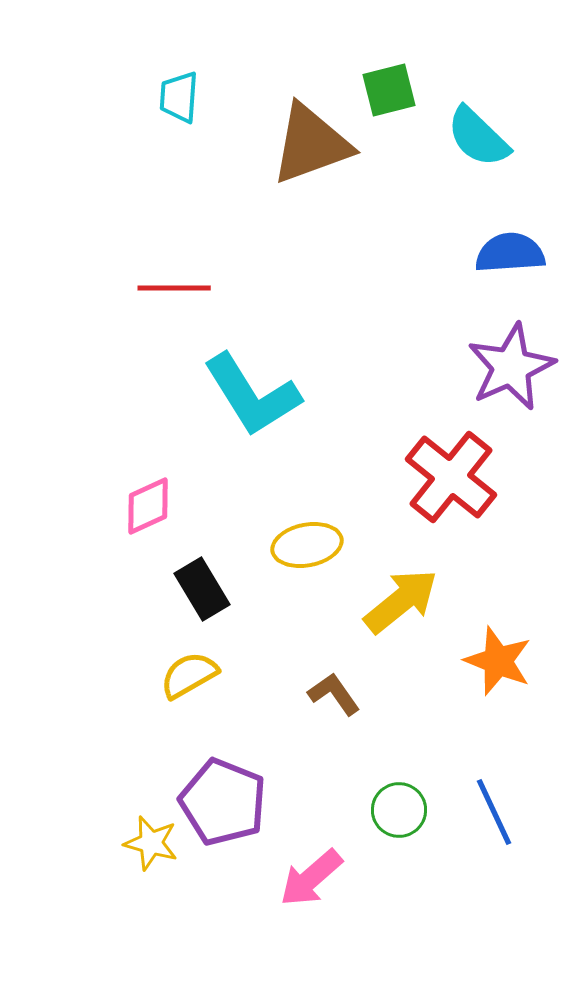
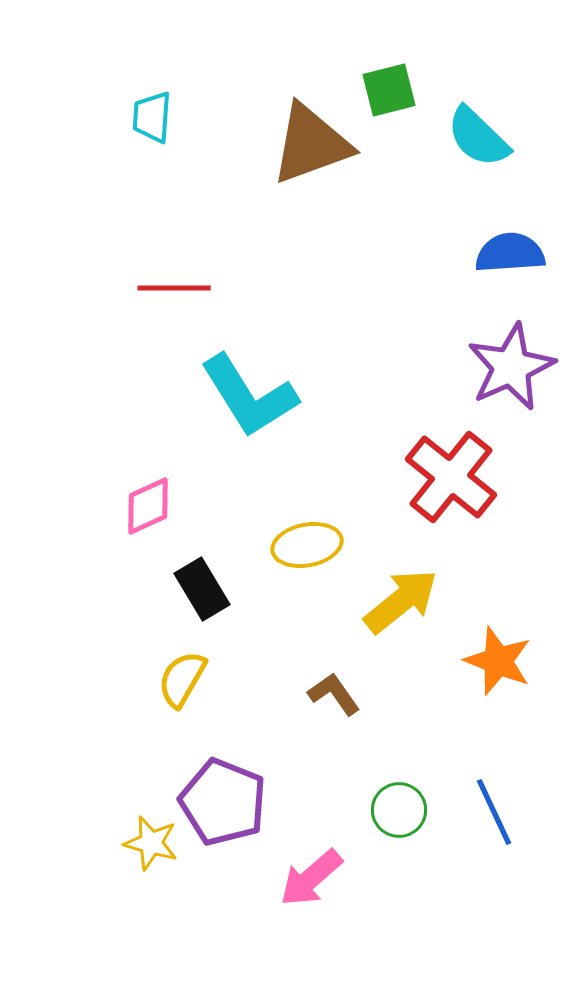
cyan trapezoid: moved 27 px left, 20 px down
cyan L-shape: moved 3 px left, 1 px down
yellow semicircle: moved 7 px left, 4 px down; rotated 30 degrees counterclockwise
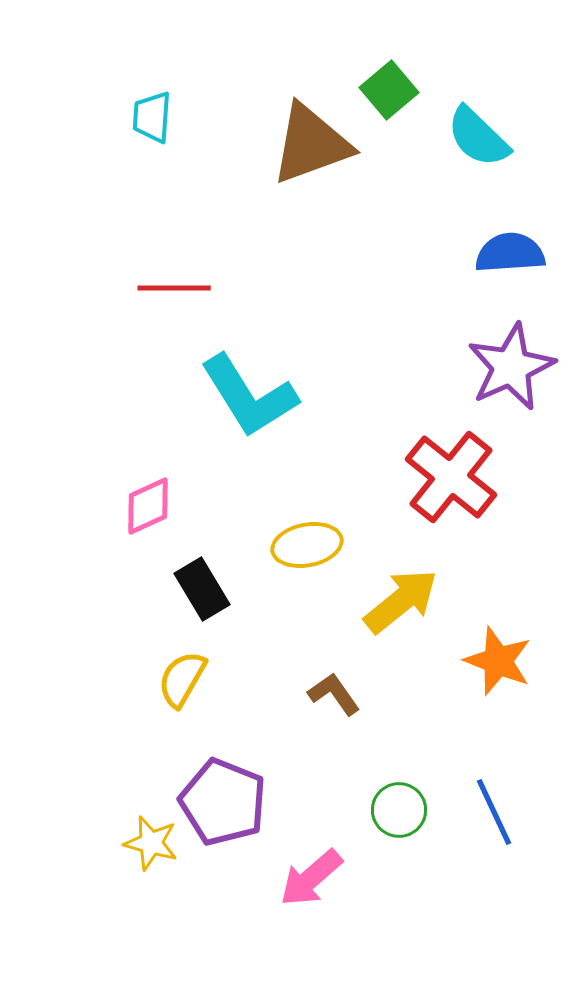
green square: rotated 26 degrees counterclockwise
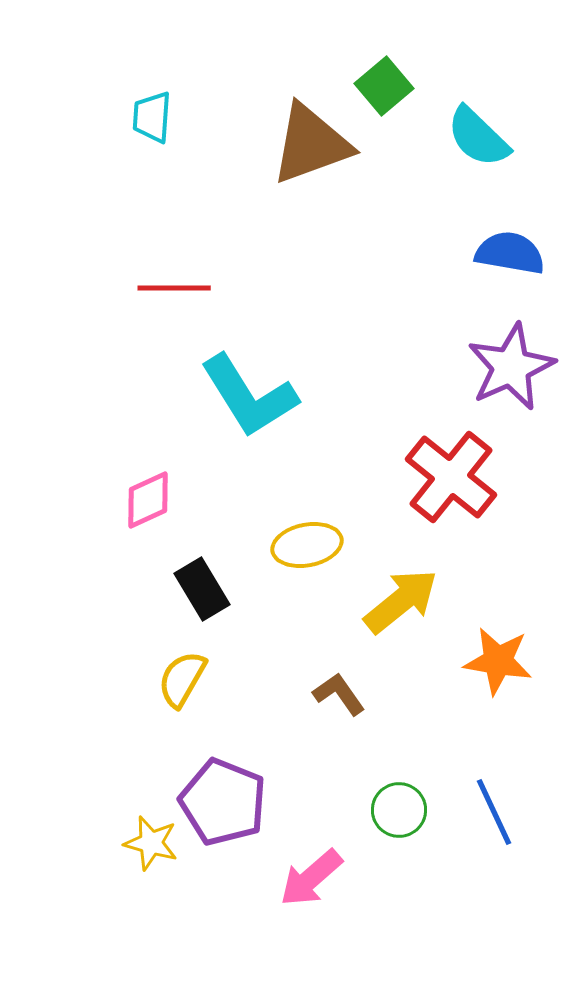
green square: moved 5 px left, 4 px up
blue semicircle: rotated 14 degrees clockwise
pink diamond: moved 6 px up
orange star: rotated 12 degrees counterclockwise
brown L-shape: moved 5 px right
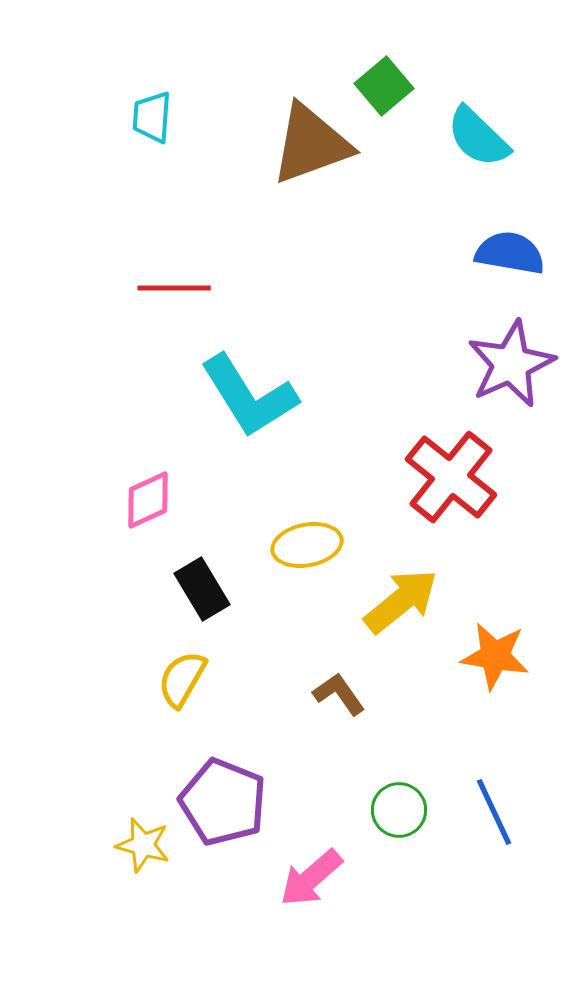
purple star: moved 3 px up
orange star: moved 3 px left, 5 px up
yellow star: moved 8 px left, 2 px down
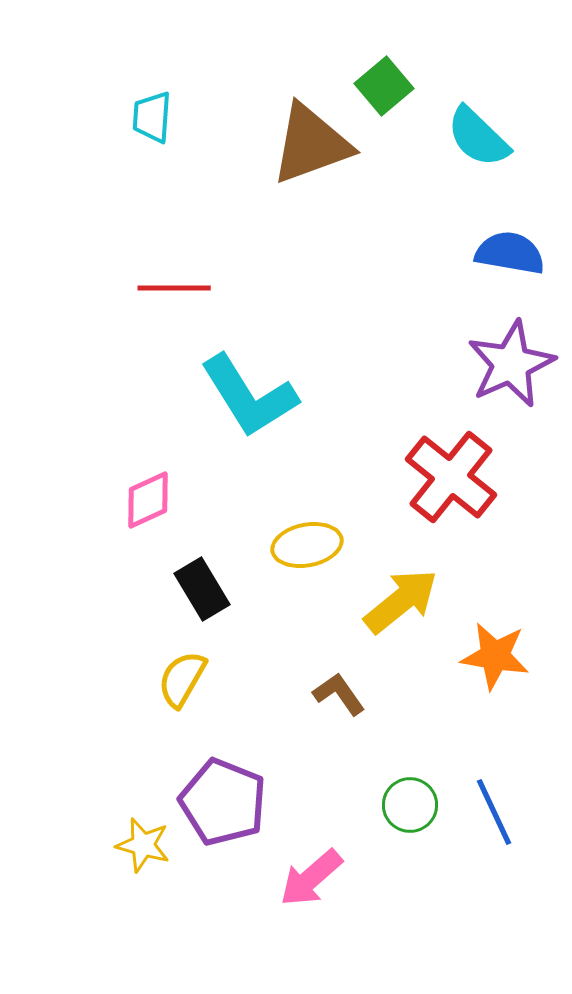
green circle: moved 11 px right, 5 px up
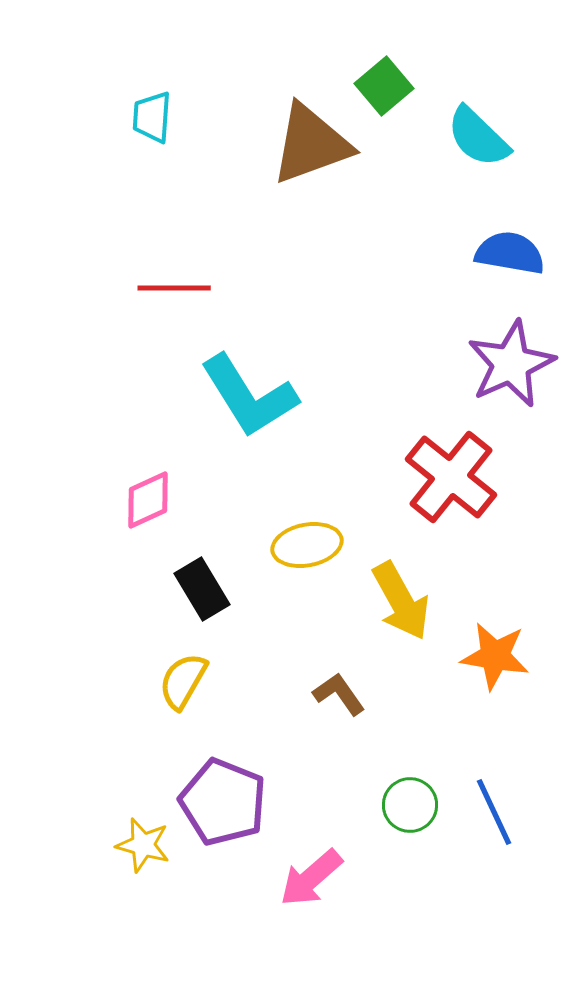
yellow arrow: rotated 100 degrees clockwise
yellow semicircle: moved 1 px right, 2 px down
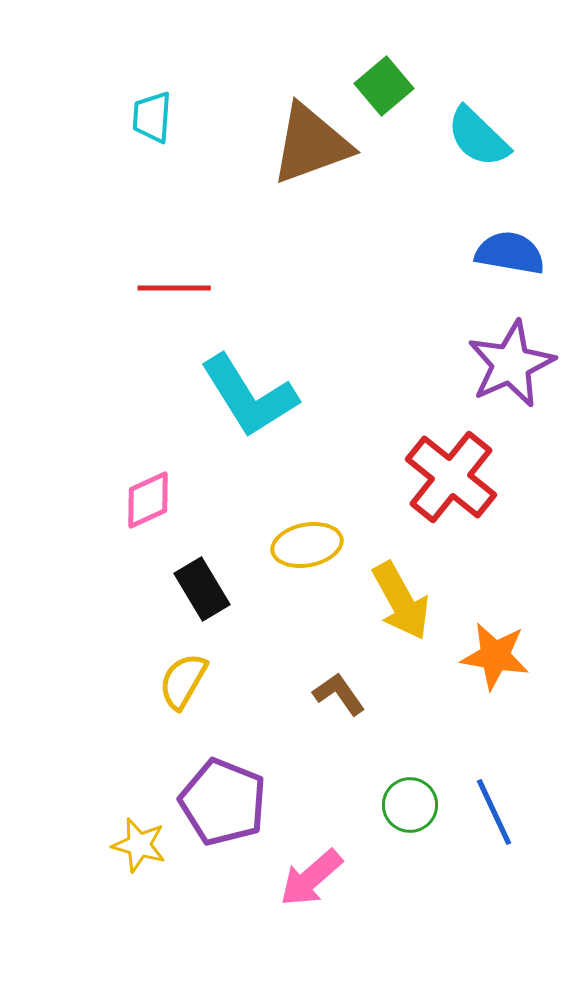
yellow star: moved 4 px left
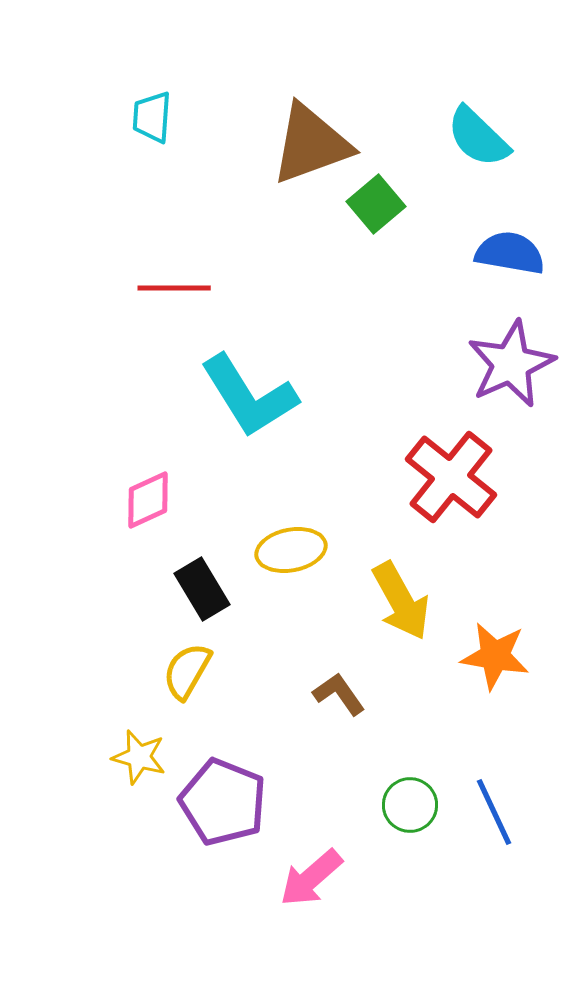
green square: moved 8 px left, 118 px down
yellow ellipse: moved 16 px left, 5 px down
yellow semicircle: moved 4 px right, 10 px up
yellow star: moved 88 px up
